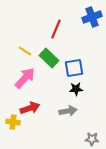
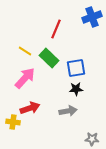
blue square: moved 2 px right
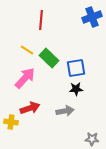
red line: moved 15 px left, 9 px up; rotated 18 degrees counterclockwise
yellow line: moved 2 px right, 1 px up
gray arrow: moved 3 px left
yellow cross: moved 2 px left
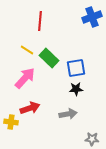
red line: moved 1 px left, 1 px down
gray arrow: moved 3 px right, 3 px down
